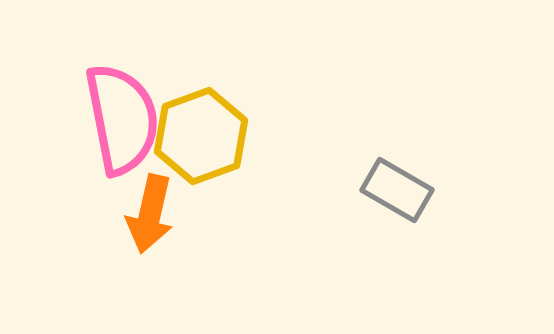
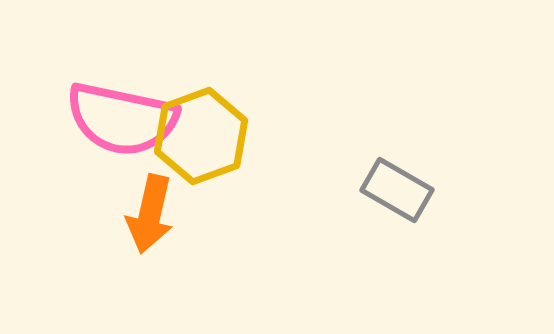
pink semicircle: rotated 113 degrees clockwise
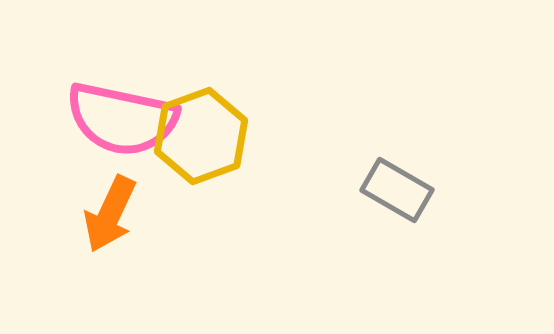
orange arrow: moved 40 px left; rotated 12 degrees clockwise
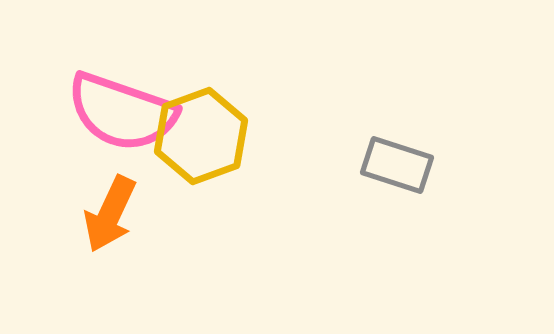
pink semicircle: moved 7 px up; rotated 7 degrees clockwise
gray rectangle: moved 25 px up; rotated 12 degrees counterclockwise
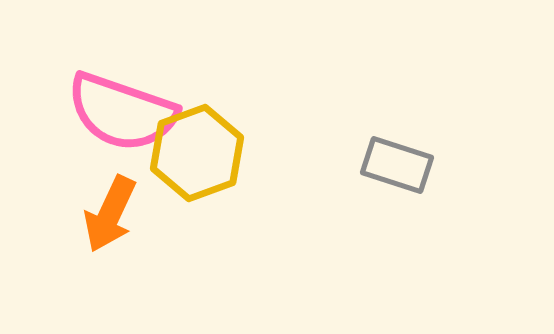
yellow hexagon: moved 4 px left, 17 px down
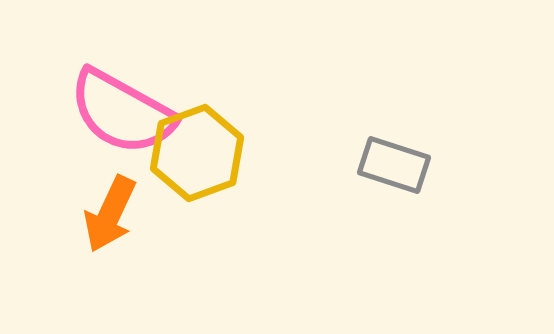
pink semicircle: rotated 10 degrees clockwise
gray rectangle: moved 3 px left
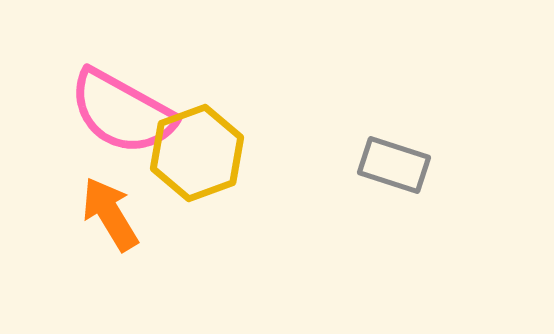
orange arrow: rotated 124 degrees clockwise
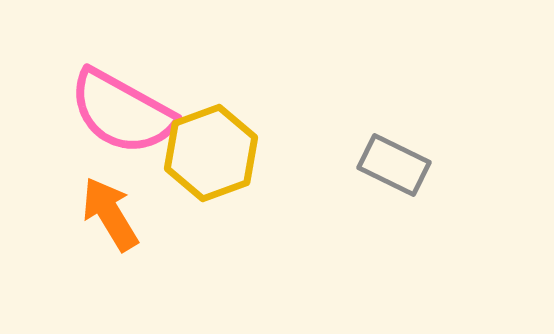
yellow hexagon: moved 14 px right
gray rectangle: rotated 8 degrees clockwise
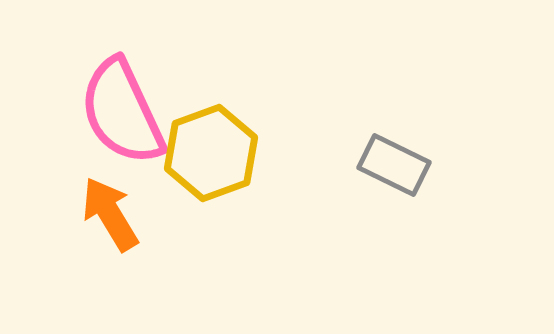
pink semicircle: rotated 36 degrees clockwise
